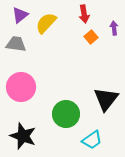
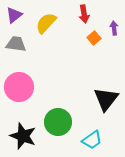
purple triangle: moved 6 px left
orange square: moved 3 px right, 1 px down
pink circle: moved 2 px left
green circle: moved 8 px left, 8 px down
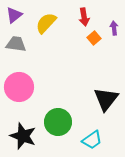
red arrow: moved 3 px down
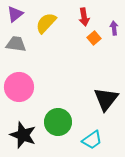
purple triangle: moved 1 px right, 1 px up
black star: moved 1 px up
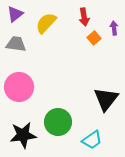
black star: rotated 28 degrees counterclockwise
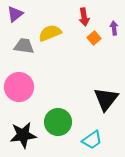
yellow semicircle: moved 4 px right, 10 px down; rotated 25 degrees clockwise
gray trapezoid: moved 8 px right, 2 px down
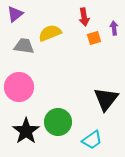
orange square: rotated 24 degrees clockwise
black star: moved 3 px right, 4 px up; rotated 28 degrees counterclockwise
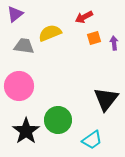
red arrow: rotated 72 degrees clockwise
purple arrow: moved 15 px down
pink circle: moved 1 px up
green circle: moved 2 px up
